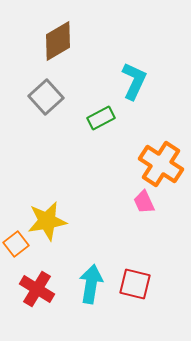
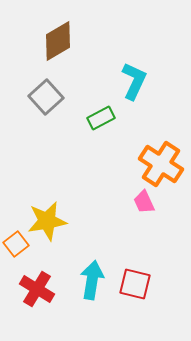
cyan arrow: moved 1 px right, 4 px up
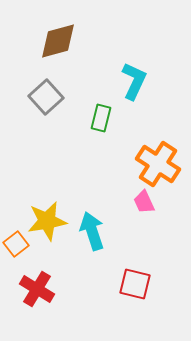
brown diamond: rotated 15 degrees clockwise
green rectangle: rotated 48 degrees counterclockwise
orange cross: moved 3 px left
cyan arrow: moved 49 px up; rotated 27 degrees counterclockwise
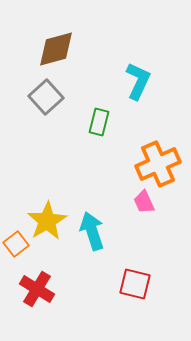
brown diamond: moved 2 px left, 8 px down
cyan L-shape: moved 4 px right
green rectangle: moved 2 px left, 4 px down
orange cross: rotated 33 degrees clockwise
yellow star: rotated 21 degrees counterclockwise
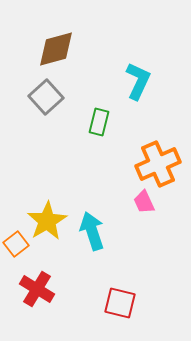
red square: moved 15 px left, 19 px down
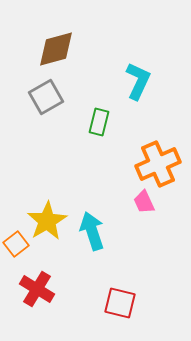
gray square: rotated 12 degrees clockwise
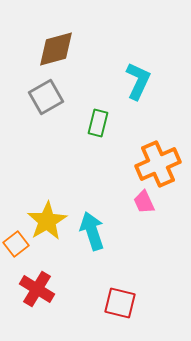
green rectangle: moved 1 px left, 1 px down
